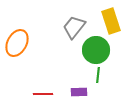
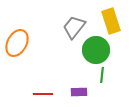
green line: moved 4 px right
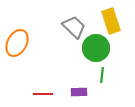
gray trapezoid: rotated 95 degrees clockwise
green circle: moved 2 px up
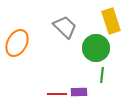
gray trapezoid: moved 9 px left
red line: moved 14 px right
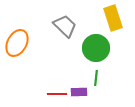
yellow rectangle: moved 2 px right, 3 px up
gray trapezoid: moved 1 px up
green line: moved 6 px left, 3 px down
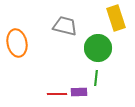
yellow rectangle: moved 3 px right
gray trapezoid: rotated 30 degrees counterclockwise
orange ellipse: rotated 40 degrees counterclockwise
green circle: moved 2 px right
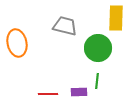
yellow rectangle: rotated 20 degrees clockwise
green line: moved 1 px right, 3 px down
red line: moved 9 px left
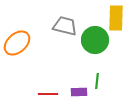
orange ellipse: rotated 60 degrees clockwise
green circle: moved 3 px left, 8 px up
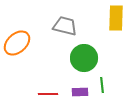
green circle: moved 11 px left, 18 px down
green line: moved 5 px right, 4 px down; rotated 14 degrees counterclockwise
purple rectangle: moved 1 px right
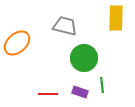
purple rectangle: rotated 21 degrees clockwise
